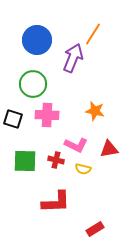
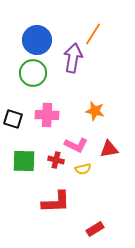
purple arrow: rotated 12 degrees counterclockwise
green circle: moved 11 px up
green square: moved 1 px left
yellow semicircle: rotated 28 degrees counterclockwise
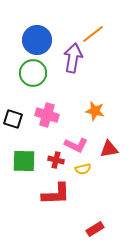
orange line: rotated 20 degrees clockwise
pink cross: rotated 15 degrees clockwise
red L-shape: moved 8 px up
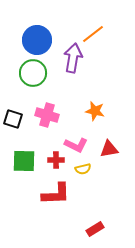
red cross: rotated 14 degrees counterclockwise
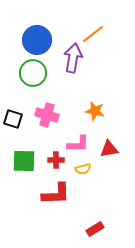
pink L-shape: moved 2 px right, 1 px up; rotated 25 degrees counterclockwise
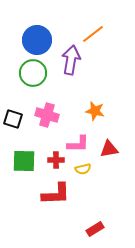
purple arrow: moved 2 px left, 2 px down
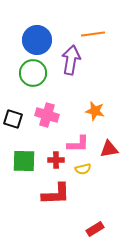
orange line: rotated 30 degrees clockwise
